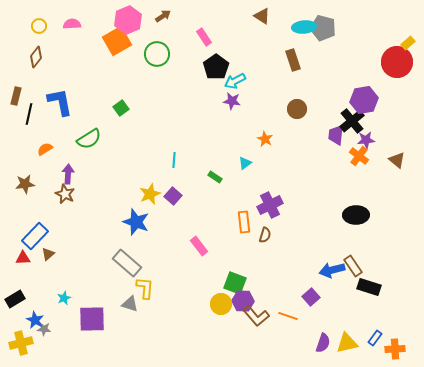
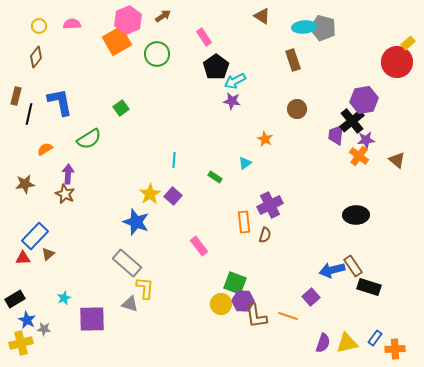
yellow star at (150, 194): rotated 10 degrees counterclockwise
brown L-shape at (256, 316): rotated 32 degrees clockwise
blue star at (35, 320): moved 8 px left
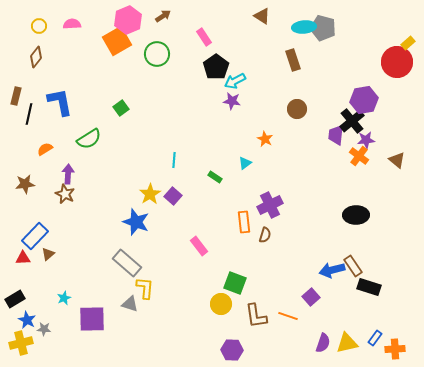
purple hexagon at (243, 301): moved 11 px left, 49 px down
